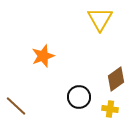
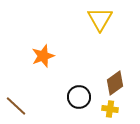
brown diamond: moved 1 px left, 4 px down
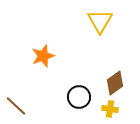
yellow triangle: moved 2 px down
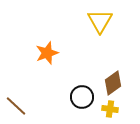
orange star: moved 4 px right, 3 px up
brown diamond: moved 2 px left
black circle: moved 3 px right
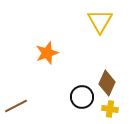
brown diamond: moved 6 px left; rotated 30 degrees counterclockwise
brown line: rotated 70 degrees counterclockwise
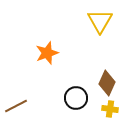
black circle: moved 6 px left, 1 px down
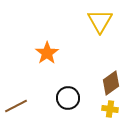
orange star: rotated 15 degrees counterclockwise
brown diamond: moved 4 px right; rotated 30 degrees clockwise
black circle: moved 8 px left
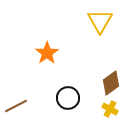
yellow cross: rotated 21 degrees clockwise
